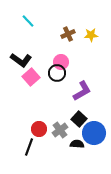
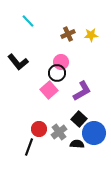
black L-shape: moved 3 px left, 2 px down; rotated 15 degrees clockwise
pink square: moved 18 px right, 13 px down
gray cross: moved 1 px left, 2 px down
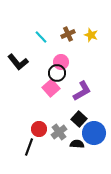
cyan line: moved 13 px right, 16 px down
yellow star: rotated 24 degrees clockwise
pink square: moved 2 px right, 2 px up
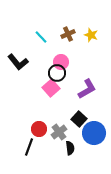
purple L-shape: moved 5 px right, 2 px up
black semicircle: moved 7 px left, 4 px down; rotated 80 degrees clockwise
